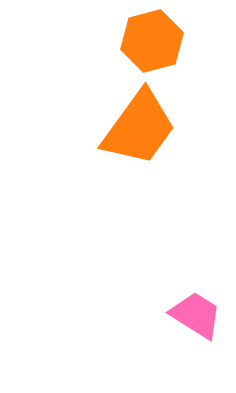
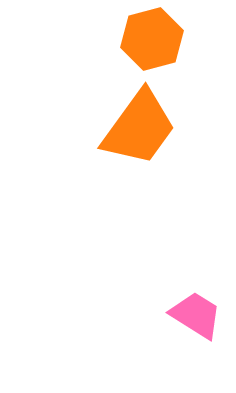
orange hexagon: moved 2 px up
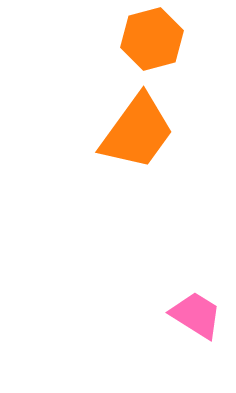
orange trapezoid: moved 2 px left, 4 px down
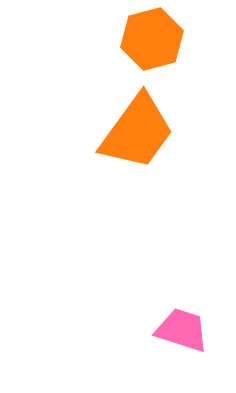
pink trapezoid: moved 14 px left, 15 px down; rotated 14 degrees counterclockwise
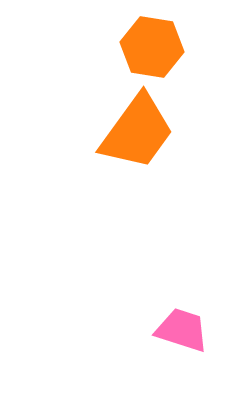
orange hexagon: moved 8 px down; rotated 24 degrees clockwise
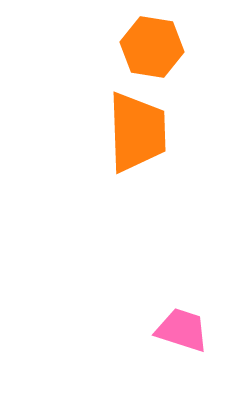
orange trapezoid: rotated 38 degrees counterclockwise
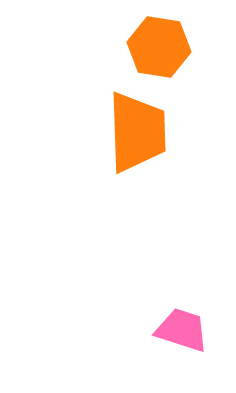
orange hexagon: moved 7 px right
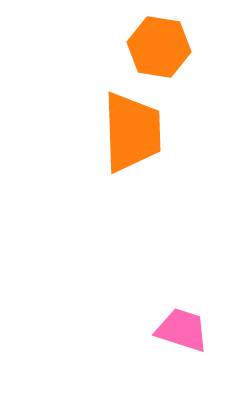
orange trapezoid: moved 5 px left
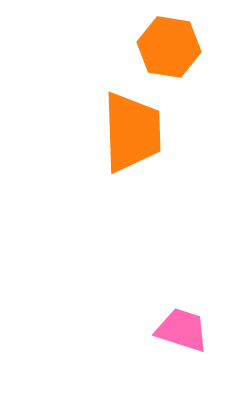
orange hexagon: moved 10 px right
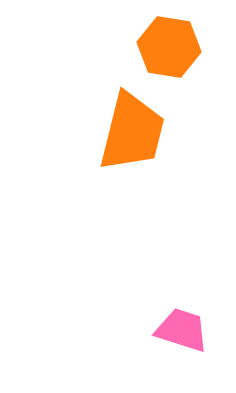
orange trapezoid: rotated 16 degrees clockwise
